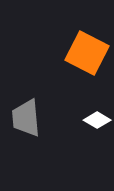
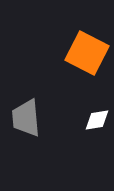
white diamond: rotated 40 degrees counterclockwise
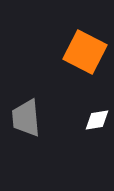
orange square: moved 2 px left, 1 px up
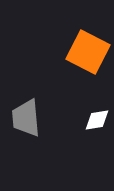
orange square: moved 3 px right
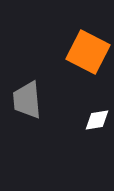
gray trapezoid: moved 1 px right, 18 px up
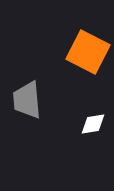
white diamond: moved 4 px left, 4 px down
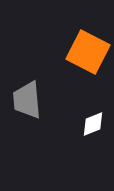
white diamond: rotated 12 degrees counterclockwise
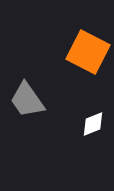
gray trapezoid: rotated 30 degrees counterclockwise
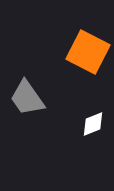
gray trapezoid: moved 2 px up
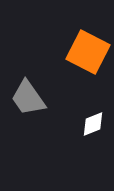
gray trapezoid: moved 1 px right
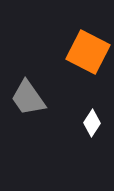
white diamond: moved 1 px left, 1 px up; rotated 36 degrees counterclockwise
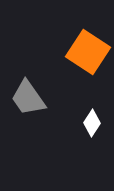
orange square: rotated 6 degrees clockwise
